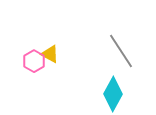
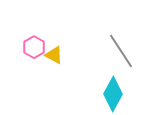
yellow triangle: moved 4 px right, 1 px down
pink hexagon: moved 14 px up
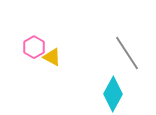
gray line: moved 6 px right, 2 px down
yellow triangle: moved 2 px left, 2 px down
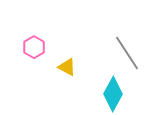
yellow triangle: moved 15 px right, 10 px down
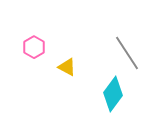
cyan diamond: rotated 8 degrees clockwise
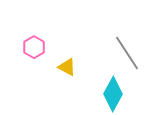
cyan diamond: rotated 8 degrees counterclockwise
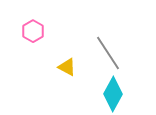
pink hexagon: moved 1 px left, 16 px up
gray line: moved 19 px left
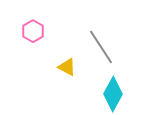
gray line: moved 7 px left, 6 px up
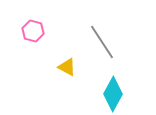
pink hexagon: rotated 15 degrees counterclockwise
gray line: moved 1 px right, 5 px up
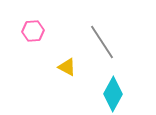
pink hexagon: rotated 20 degrees counterclockwise
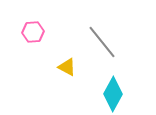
pink hexagon: moved 1 px down
gray line: rotated 6 degrees counterclockwise
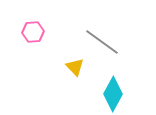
gray line: rotated 15 degrees counterclockwise
yellow triangle: moved 8 px right; rotated 18 degrees clockwise
